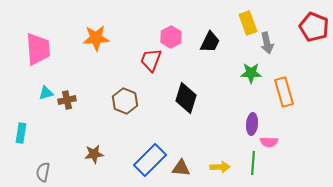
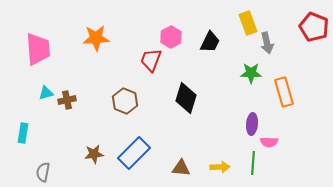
cyan rectangle: moved 2 px right
blue rectangle: moved 16 px left, 7 px up
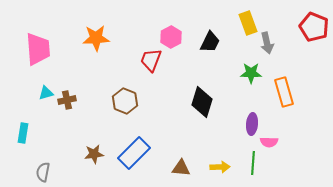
black diamond: moved 16 px right, 4 px down
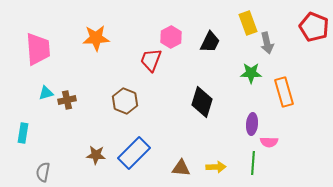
brown star: moved 2 px right, 1 px down; rotated 12 degrees clockwise
yellow arrow: moved 4 px left
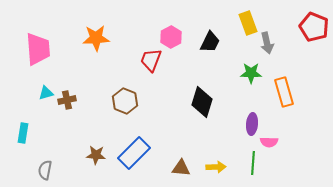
gray semicircle: moved 2 px right, 2 px up
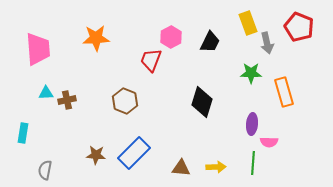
red pentagon: moved 15 px left
cyan triangle: rotated 14 degrees clockwise
